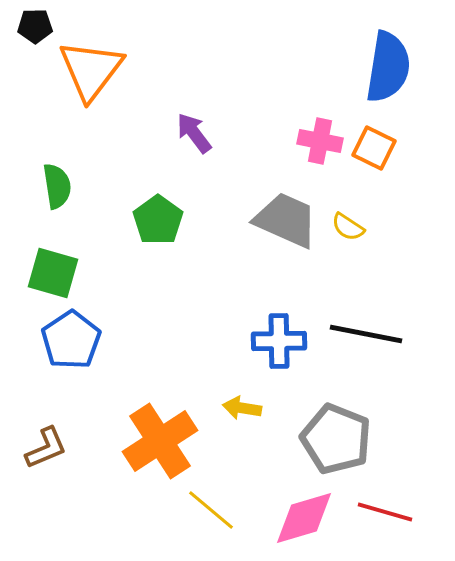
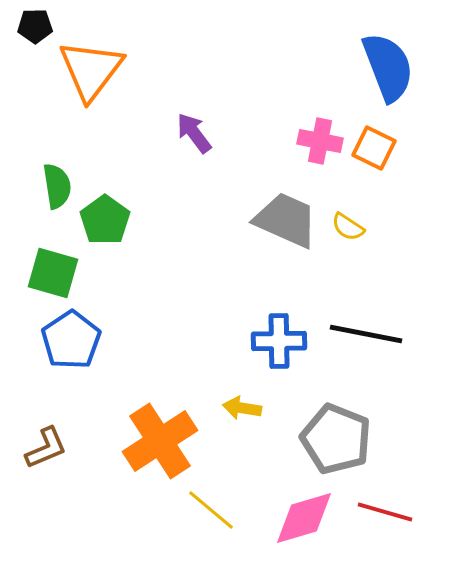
blue semicircle: rotated 30 degrees counterclockwise
green pentagon: moved 53 px left
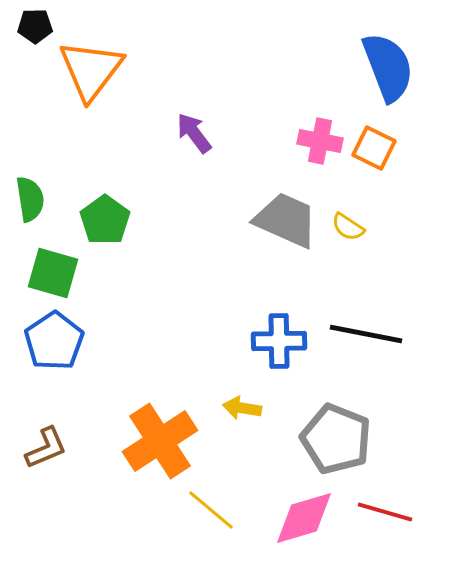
green semicircle: moved 27 px left, 13 px down
blue pentagon: moved 17 px left, 1 px down
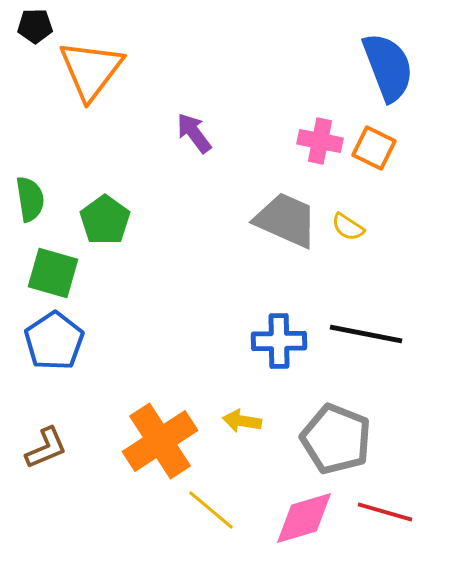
yellow arrow: moved 13 px down
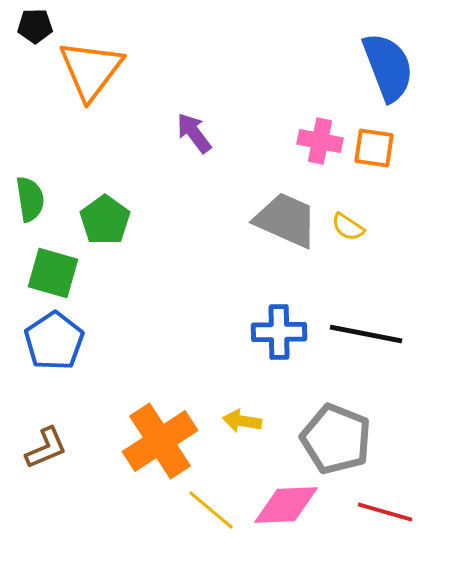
orange square: rotated 18 degrees counterclockwise
blue cross: moved 9 px up
pink diamond: moved 18 px left, 13 px up; rotated 14 degrees clockwise
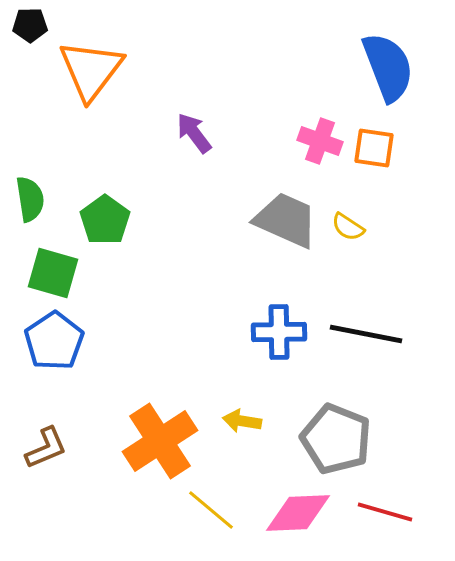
black pentagon: moved 5 px left, 1 px up
pink cross: rotated 9 degrees clockwise
pink diamond: moved 12 px right, 8 px down
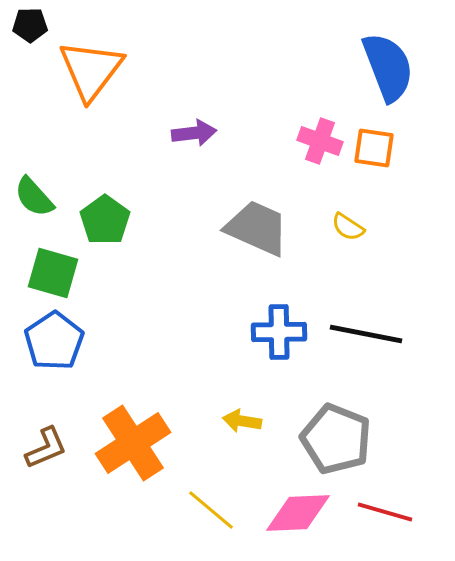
purple arrow: rotated 120 degrees clockwise
green semicircle: moved 4 px right, 2 px up; rotated 147 degrees clockwise
gray trapezoid: moved 29 px left, 8 px down
orange cross: moved 27 px left, 2 px down
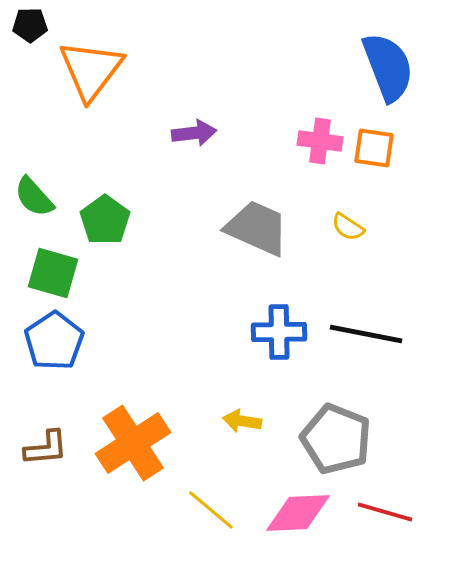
pink cross: rotated 12 degrees counterclockwise
brown L-shape: rotated 18 degrees clockwise
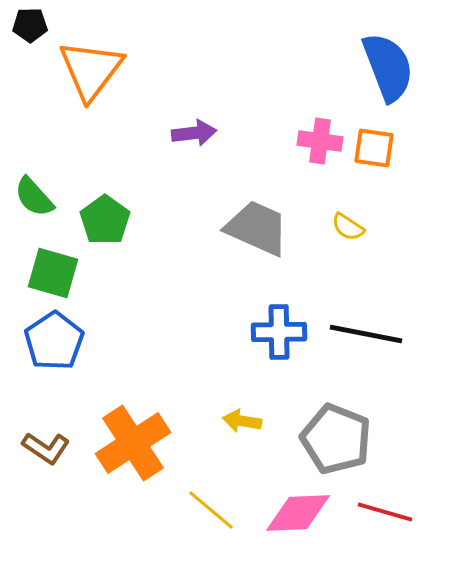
brown L-shape: rotated 39 degrees clockwise
